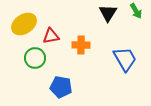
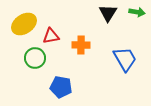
green arrow: moved 1 px right, 1 px down; rotated 49 degrees counterclockwise
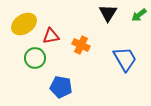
green arrow: moved 2 px right, 3 px down; rotated 133 degrees clockwise
orange cross: rotated 24 degrees clockwise
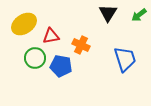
blue trapezoid: rotated 12 degrees clockwise
blue pentagon: moved 21 px up
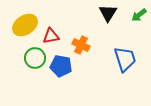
yellow ellipse: moved 1 px right, 1 px down
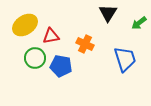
green arrow: moved 8 px down
orange cross: moved 4 px right, 1 px up
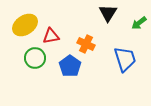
orange cross: moved 1 px right
blue pentagon: moved 9 px right; rotated 25 degrees clockwise
